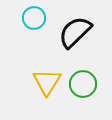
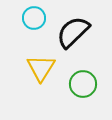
black semicircle: moved 2 px left
yellow triangle: moved 6 px left, 14 px up
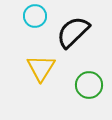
cyan circle: moved 1 px right, 2 px up
green circle: moved 6 px right, 1 px down
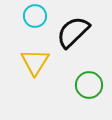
yellow triangle: moved 6 px left, 6 px up
